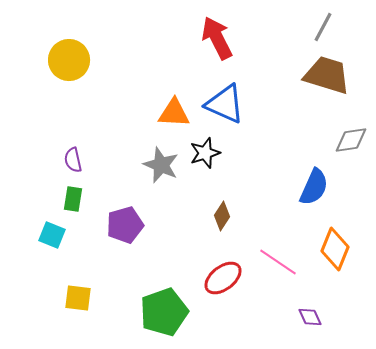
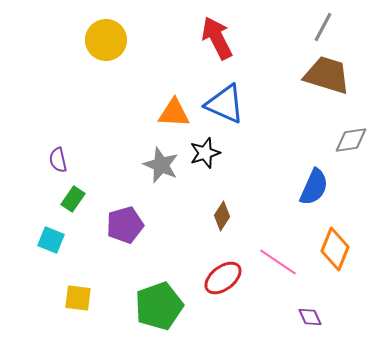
yellow circle: moved 37 px right, 20 px up
purple semicircle: moved 15 px left
green rectangle: rotated 25 degrees clockwise
cyan square: moved 1 px left, 5 px down
green pentagon: moved 5 px left, 6 px up
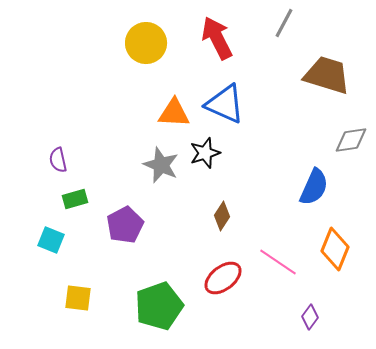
gray line: moved 39 px left, 4 px up
yellow circle: moved 40 px right, 3 px down
green rectangle: moved 2 px right; rotated 40 degrees clockwise
purple pentagon: rotated 12 degrees counterclockwise
purple diamond: rotated 60 degrees clockwise
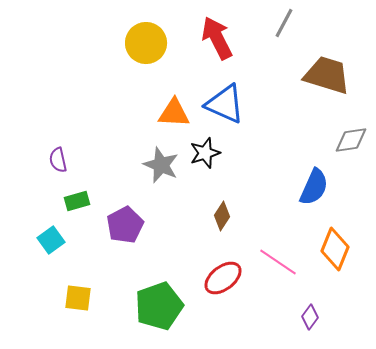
green rectangle: moved 2 px right, 2 px down
cyan square: rotated 32 degrees clockwise
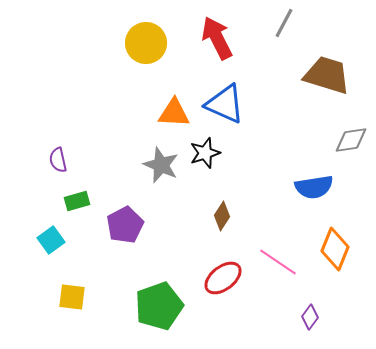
blue semicircle: rotated 57 degrees clockwise
yellow square: moved 6 px left, 1 px up
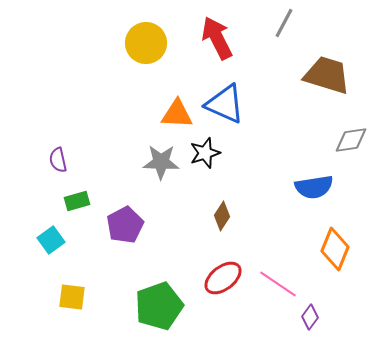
orange triangle: moved 3 px right, 1 px down
gray star: moved 3 px up; rotated 21 degrees counterclockwise
pink line: moved 22 px down
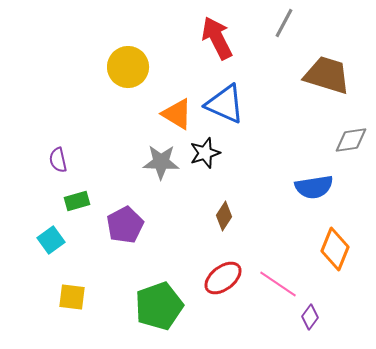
yellow circle: moved 18 px left, 24 px down
orange triangle: rotated 28 degrees clockwise
brown diamond: moved 2 px right
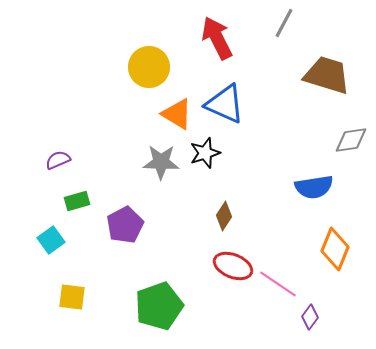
yellow circle: moved 21 px right
purple semicircle: rotated 80 degrees clockwise
red ellipse: moved 10 px right, 12 px up; rotated 60 degrees clockwise
